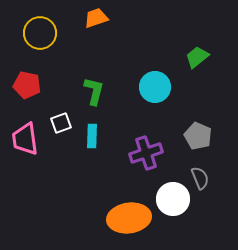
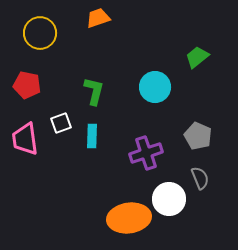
orange trapezoid: moved 2 px right
white circle: moved 4 px left
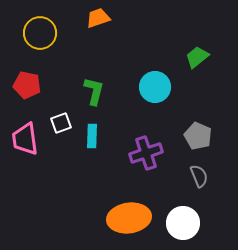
gray semicircle: moved 1 px left, 2 px up
white circle: moved 14 px right, 24 px down
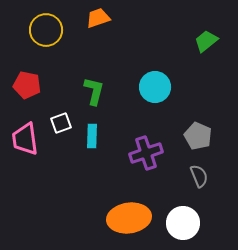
yellow circle: moved 6 px right, 3 px up
green trapezoid: moved 9 px right, 16 px up
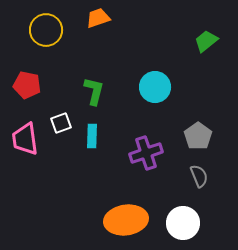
gray pentagon: rotated 12 degrees clockwise
orange ellipse: moved 3 px left, 2 px down
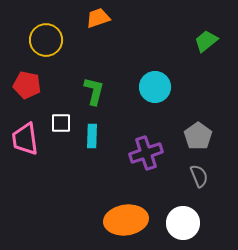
yellow circle: moved 10 px down
white square: rotated 20 degrees clockwise
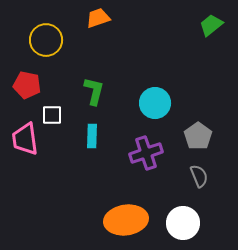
green trapezoid: moved 5 px right, 16 px up
cyan circle: moved 16 px down
white square: moved 9 px left, 8 px up
